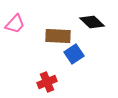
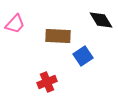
black diamond: moved 9 px right, 2 px up; rotated 15 degrees clockwise
blue square: moved 9 px right, 2 px down
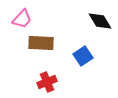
black diamond: moved 1 px left, 1 px down
pink trapezoid: moved 7 px right, 5 px up
brown rectangle: moved 17 px left, 7 px down
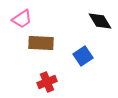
pink trapezoid: rotated 15 degrees clockwise
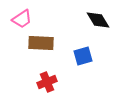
black diamond: moved 2 px left, 1 px up
blue square: rotated 18 degrees clockwise
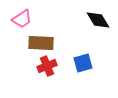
blue square: moved 7 px down
red cross: moved 16 px up
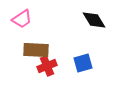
black diamond: moved 4 px left
brown rectangle: moved 5 px left, 7 px down
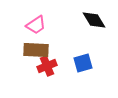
pink trapezoid: moved 14 px right, 6 px down
